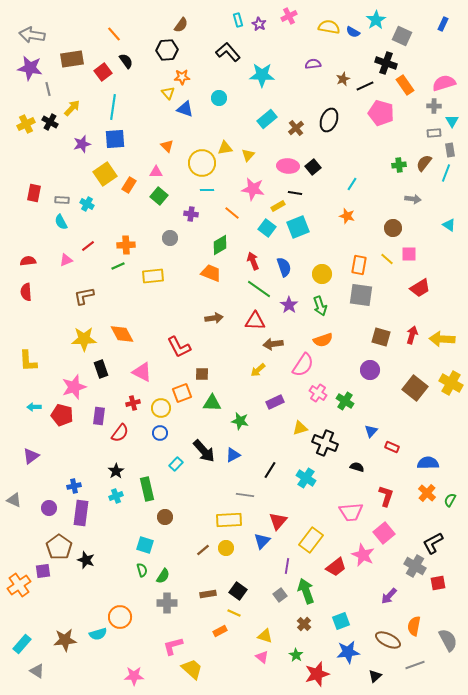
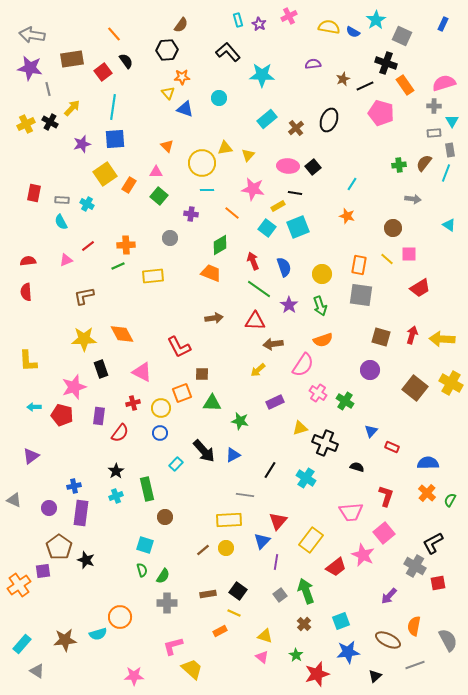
purple line at (287, 566): moved 11 px left, 4 px up
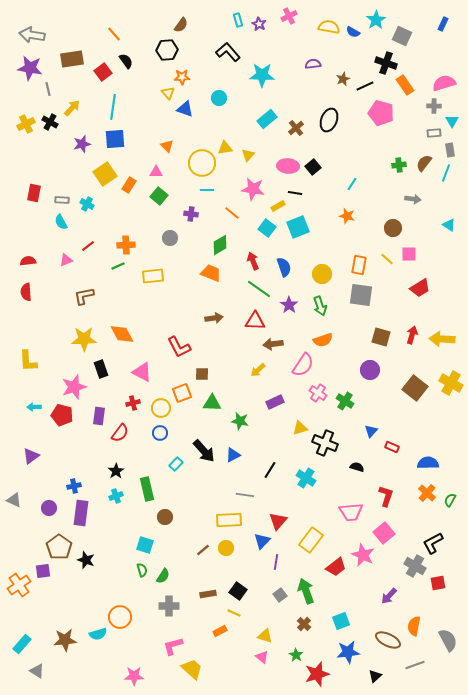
gray cross at (167, 603): moved 2 px right, 3 px down
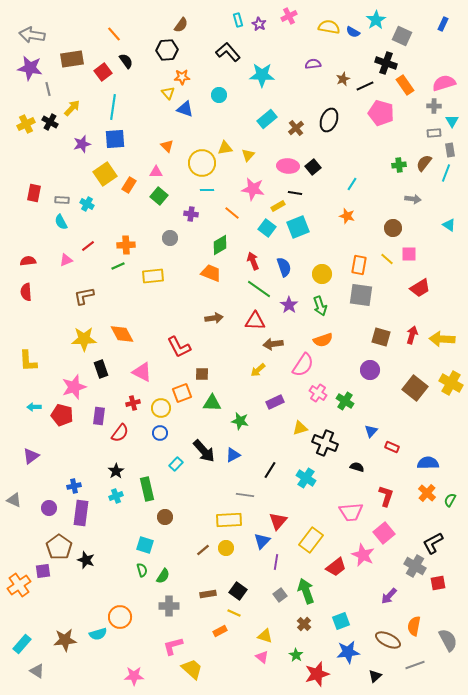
cyan circle at (219, 98): moved 3 px up
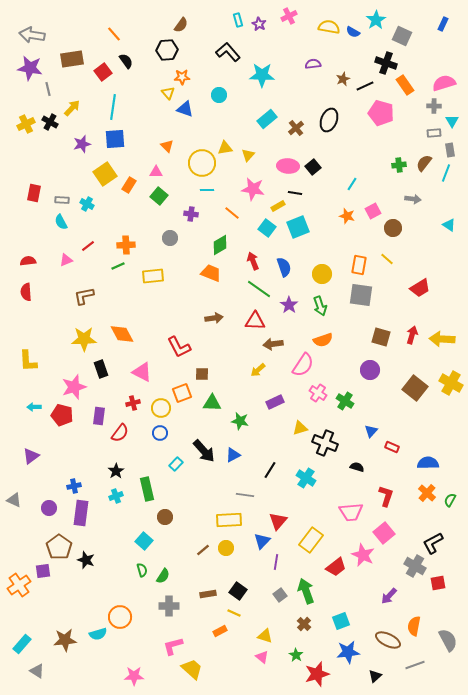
pink square at (409, 254): moved 36 px left, 43 px up; rotated 28 degrees counterclockwise
cyan square at (145, 545): moved 1 px left, 4 px up; rotated 24 degrees clockwise
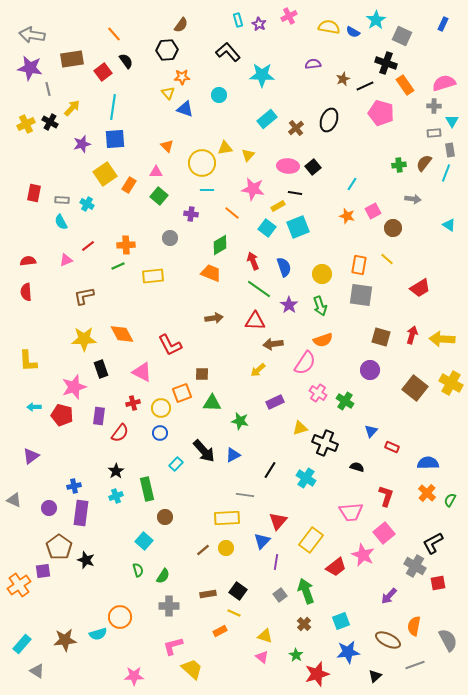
red L-shape at (179, 347): moved 9 px left, 2 px up
pink semicircle at (303, 365): moved 2 px right, 2 px up
yellow rectangle at (229, 520): moved 2 px left, 2 px up
green semicircle at (142, 570): moved 4 px left
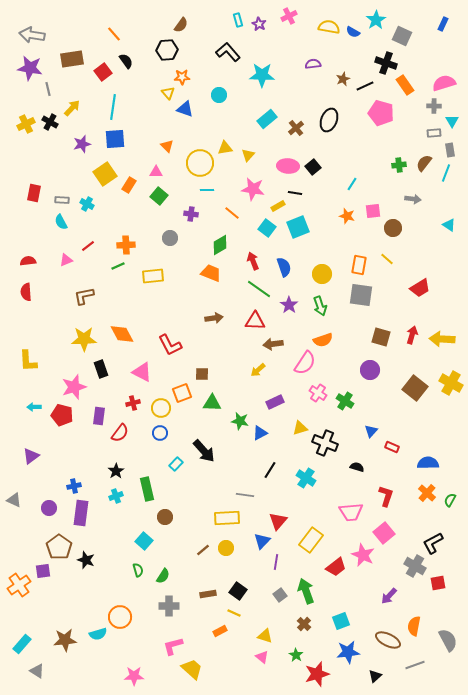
yellow circle at (202, 163): moved 2 px left
pink square at (373, 211): rotated 21 degrees clockwise
blue triangle at (233, 455): moved 27 px right, 22 px up
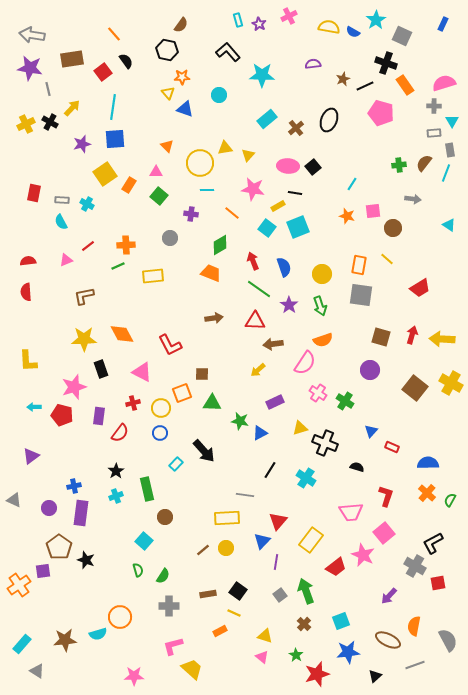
black hexagon at (167, 50): rotated 15 degrees clockwise
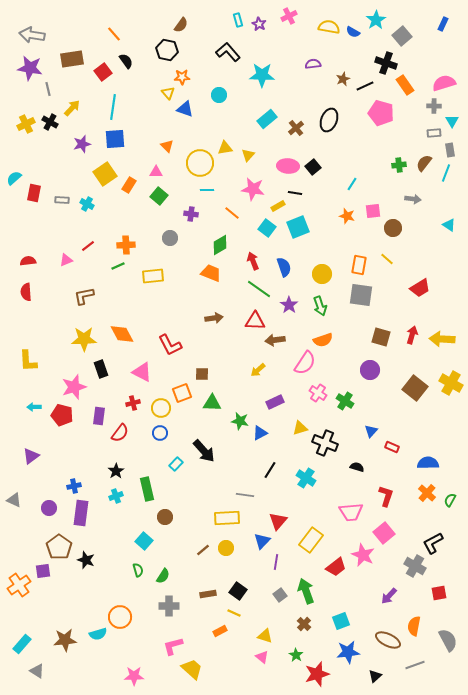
gray square at (402, 36): rotated 24 degrees clockwise
cyan semicircle at (61, 222): moved 47 px left, 44 px up; rotated 77 degrees clockwise
brown arrow at (273, 344): moved 2 px right, 4 px up
red square at (438, 583): moved 1 px right, 10 px down
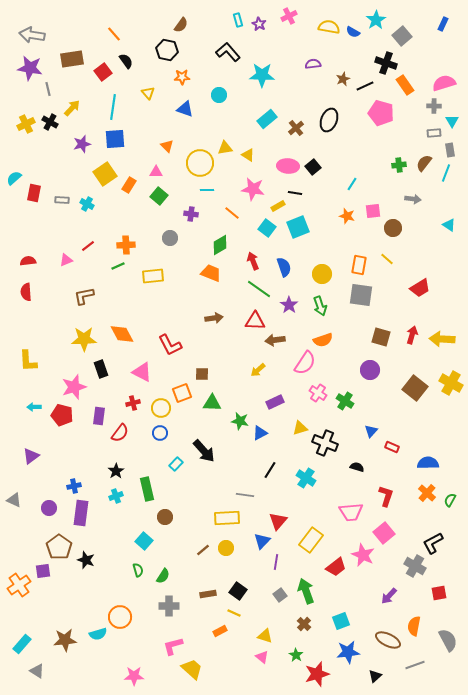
yellow triangle at (168, 93): moved 20 px left
yellow triangle at (248, 155): rotated 40 degrees counterclockwise
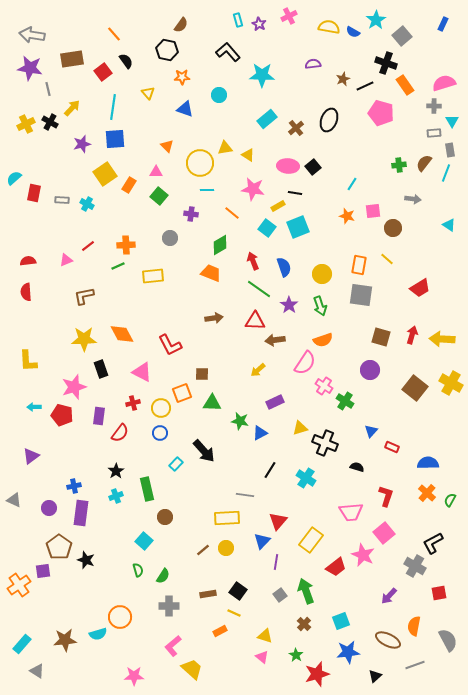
pink cross at (318, 393): moved 6 px right, 7 px up
pink L-shape at (173, 646): rotated 25 degrees counterclockwise
